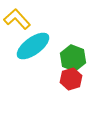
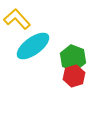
red hexagon: moved 3 px right, 3 px up
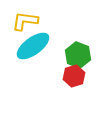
yellow L-shape: moved 8 px right, 2 px down; rotated 40 degrees counterclockwise
green hexagon: moved 5 px right, 3 px up
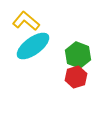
yellow L-shape: moved 1 px right; rotated 32 degrees clockwise
red hexagon: moved 2 px right, 1 px down
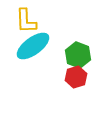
yellow L-shape: rotated 132 degrees counterclockwise
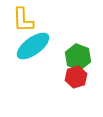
yellow L-shape: moved 3 px left, 1 px up
green hexagon: moved 2 px down
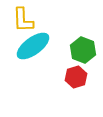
green hexagon: moved 5 px right, 7 px up
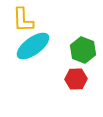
red hexagon: moved 2 px down; rotated 15 degrees clockwise
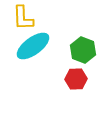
yellow L-shape: moved 2 px up
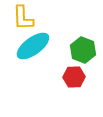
red hexagon: moved 2 px left, 2 px up
